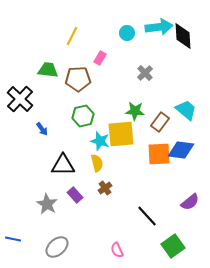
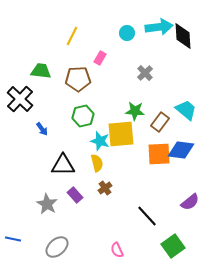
green trapezoid: moved 7 px left, 1 px down
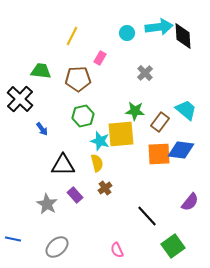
purple semicircle: rotated 12 degrees counterclockwise
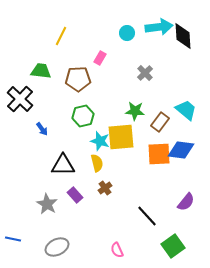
yellow line: moved 11 px left
yellow square: moved 3 px down
purple semicircle: moved 4 px left
gray ellipse: rotated 15 degrees clockwise
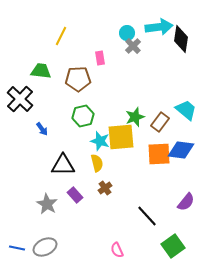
black diamond: moved 2 px left, 3 px down; rotated 12 degrees clockwise
pink rectangle: rotated 40 degrees counterclockwise
gray cross: moved 12 px left, 27 px up
green star: moved 6 px down; rotated 24 degrees counterclockwise
blue line: moved 4 px right, 9 px down
gray ellipse: moved 12 px left
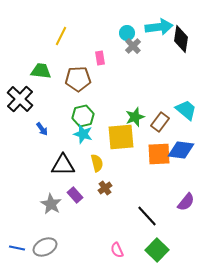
cyan star: moved 17 px left, 7 px up
gray star: moved 4 px right
green square: moved 16 px left, 4 px down; rotated 10 degrees counterclockwise
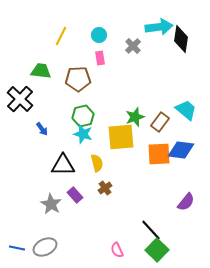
cyan circle: moved 28 px left, 2 px down
black line: moved 4 px right, 14 px down
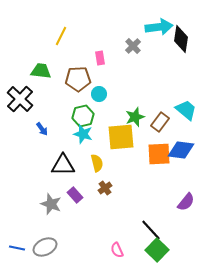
cyan circle: moved 59 px down
gray star: rotated 10 degrees counterclockwise
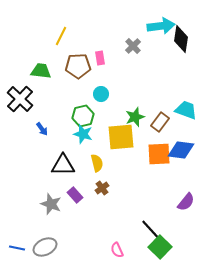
cyan arrow: moved 2 px right, 1 px up
brown pentagon: moved 13 px up
cyan circle: moved 2 px right
cyan trapezoid: rotated 20 degrees counterclockwise
brown cross: moved 3 px left
green square: moved 3 px right, 3 px up
